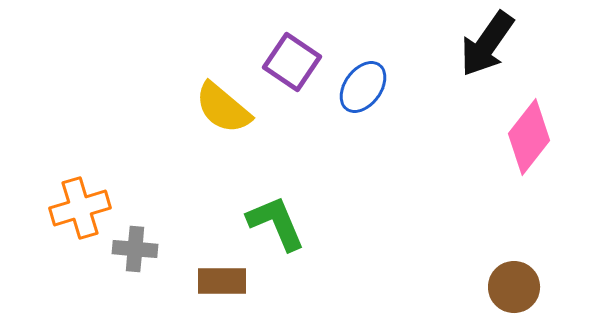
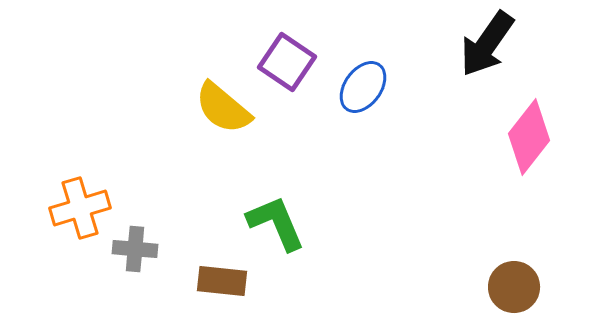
purple square: moved 5 px left
brown rectangle: rotated 6 degrees clockwise
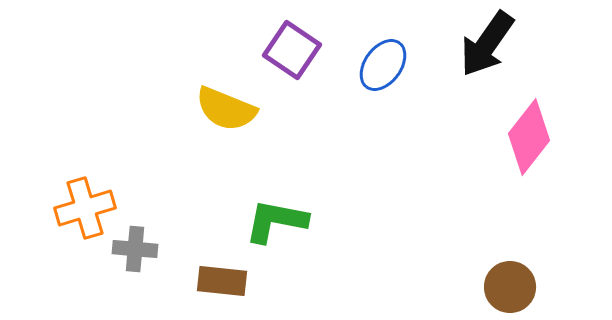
purple square: moved 5 px right, 12 px up
blue ellipse: moved 20 px right, 22 px up
yellow semicircle: moved 3 px right, 1 px down; rotated 18 degrees counterclockwise
orange cross: moved 5 px right
green L-shape: moved 2 px up; rotated 56 degrees counterclockwise
brown circle: moved 4 px left
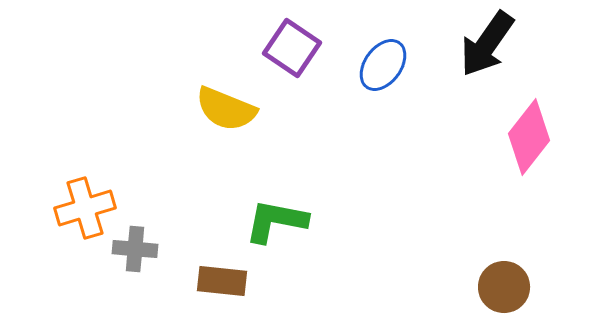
purple square: moved 2 px up
brown circle: moved 6 px left
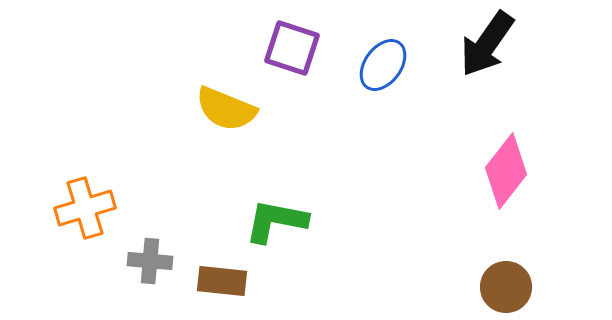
purple square: rotated 16 degrees counterclockwise
pink diamond: moved 23 px left, 34 px down
gray cross: moved 15 px right, 12 px down
brown circle: moved 2 px right
